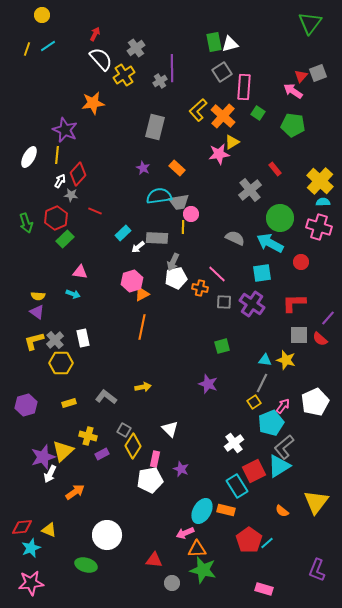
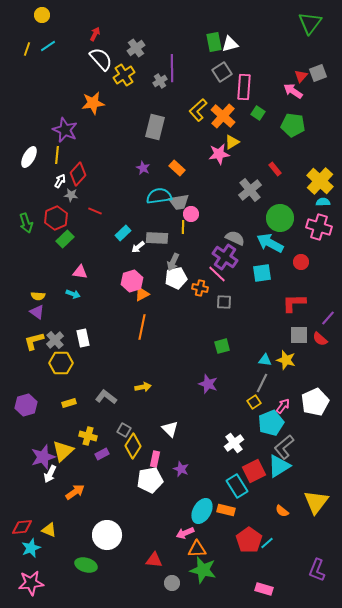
purple cross at (252, 304): moved 27 px left, 47 px up
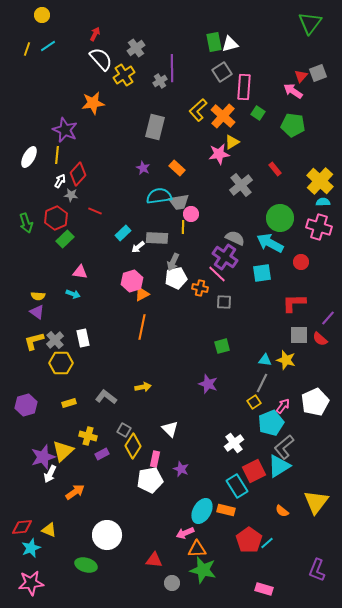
gray cross at (250, 190): moved 9 px left, 5 px up
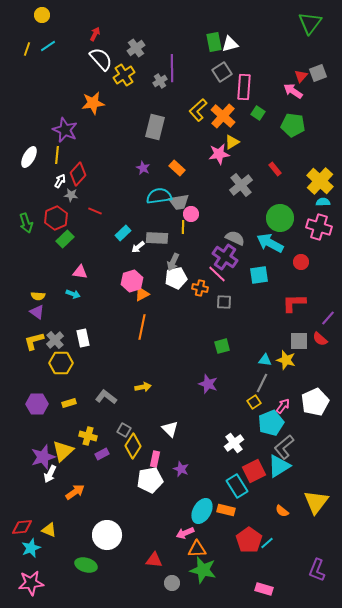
cyan square at (262, 273): moved 3 px left, 2 px down
gray square at (299, 335): moved 6 px down
purple hexagon at (26, 405): moved 11 px right, 1 px up; rotated 15 degrees clockwise
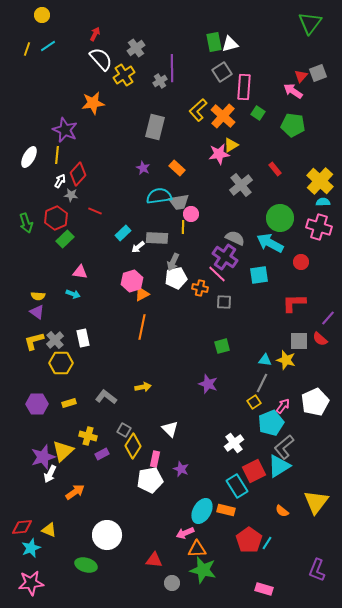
yellow triangle at (232, 142): moved 1 px left, 3 px down
cyan line at (267, 543): rotated 16 degrees counterclockwise
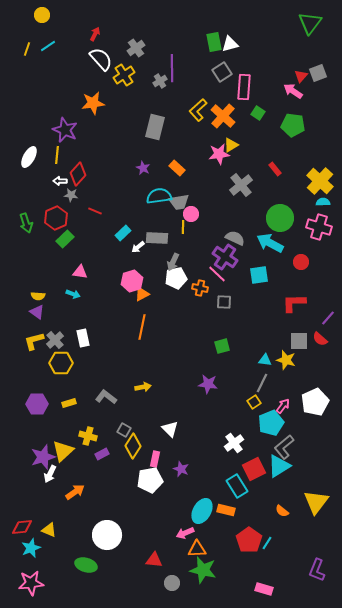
white arrow at (60, 181): rotated 120 degrees counterclockwise
purple star at (208, 384): rotated 12 degrees counterclockwise
red square at (254, 471): moved 2 px up
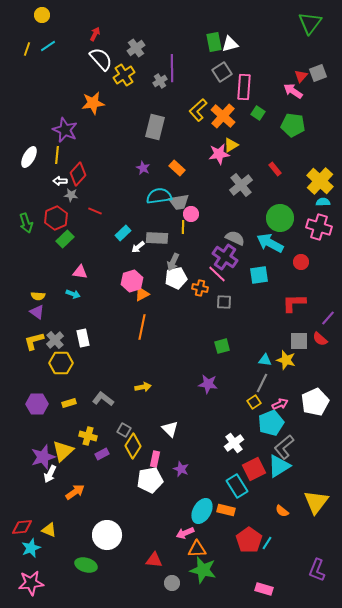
gray L-shape at (106, 397): moved 3 px left, 2 px down
pink arrow at (283, 406): moved 3 px left, 2 px up; rotated 28 degrees clockwise
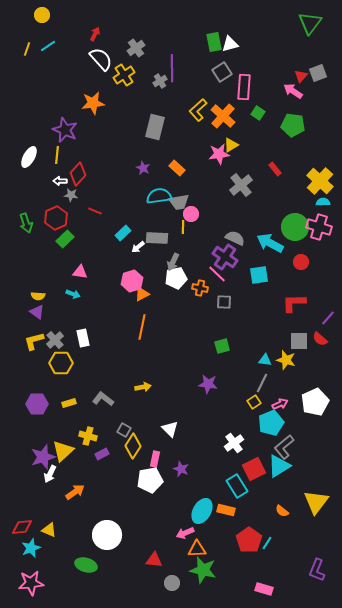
green circle at (280, 218): moved 15 px right, 9 px down
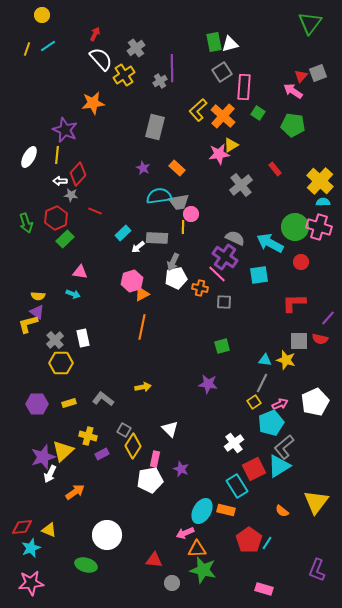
red semicircle at (320, 339): rotated 28 degrees counterclockwise
yellow L-shape at (34, 341): moved 6 px left, 17 px up
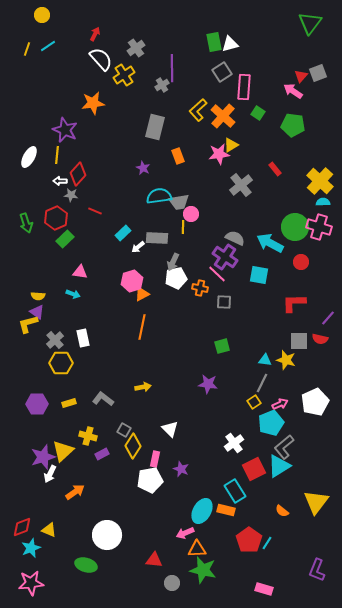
gray cross at (160, 81): moved 2 px right, 4 px down
orange rectangle at (177, 168): moved 1 px right, 12 px up; rotated 28 degrees clockwise
cyan square at (259, 275): rotated 18 degrees clockwise
cyan rectangle at (237, 486): moved 2 px left, 5 px down
red diamond at (22, 527): rotated 15 degrees counterclockwise
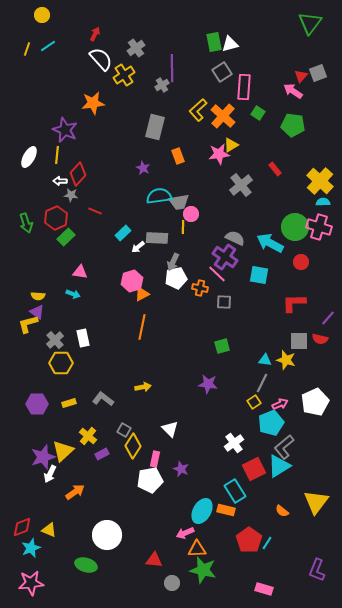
green rectangle at (65, 239): moved 1 px right, 2 px up
yellow cross at (88, 436): rotated 24 degrees clockwise
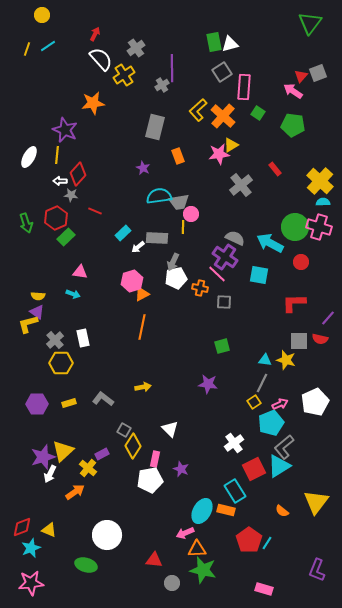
yellow cross at (88, 436): moved 32 px down
